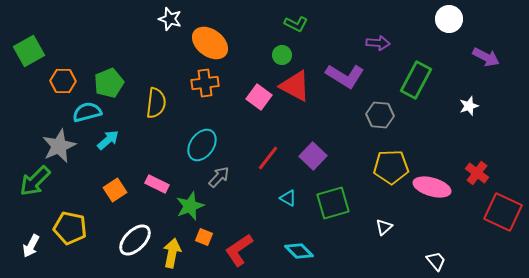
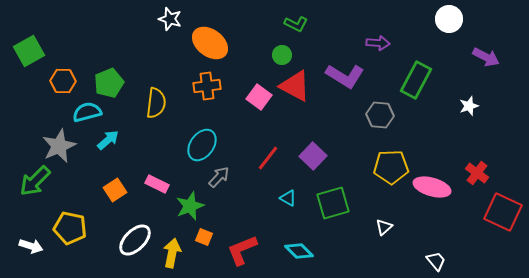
orange cross at (205, 83): moved 2 px right, 3 px down
white arrow at (31, 246): rotated 100 degrees counterclockwise
red L-shape at (239, 250): moved 3 px right; rotated 12 degrees clockwise
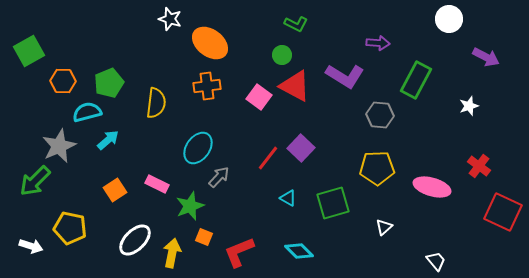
cyan ellipse at (202, 145): moved 4 px left, 3 px down
purple square at (313, 156): moved 12 px left, 8 px up
yellow pentagon at (391, 167): moved 14 px left, 1 px down
red cross at (477, 173): moved 2 px right, 7 px up
red L-shape at (242, 250): moved 3 px left, 2 px down
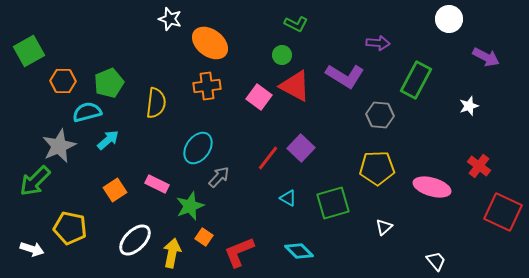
orange square at (204, 237): rotated 12 degrees clockwise
white arrow at (31, 246): moved 1 px right, 3 px down
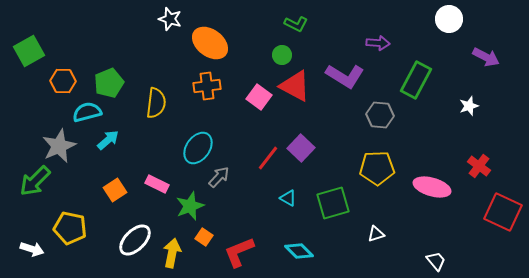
white triangle at (384, 227): moved 8 px left, 7 px down; rotated 24 degrees clockwise
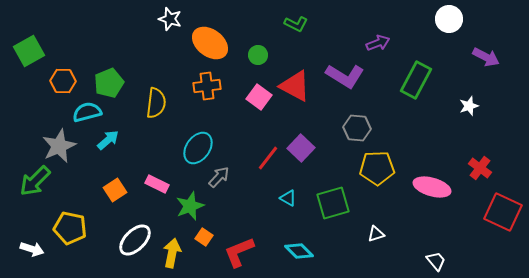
purple arrow at (378, 43): rotated 25 degrees counterclockwise
green circle at (282, 55): moved 24 px left
gray hexagon at (380, 115): moved 23 px left, 13 px down
red cross at (479, 166): moved 1 px right, 2 px down
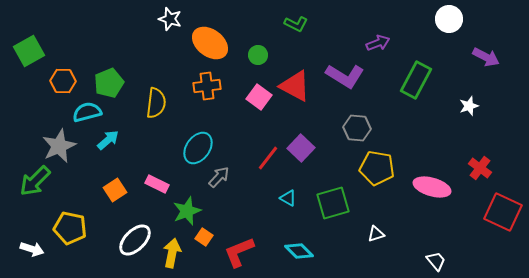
yellow pentagon at (377, 168): rotated 12 degrees clockwise
green star at (190, 206): moved 3 px left, 5 px down
